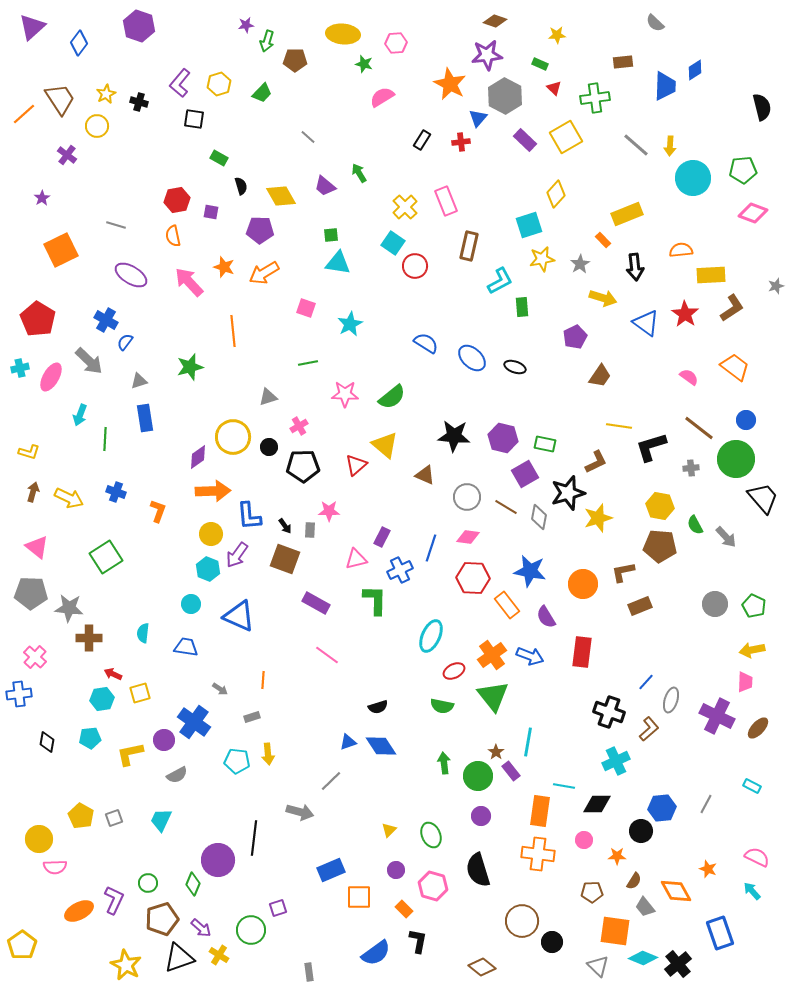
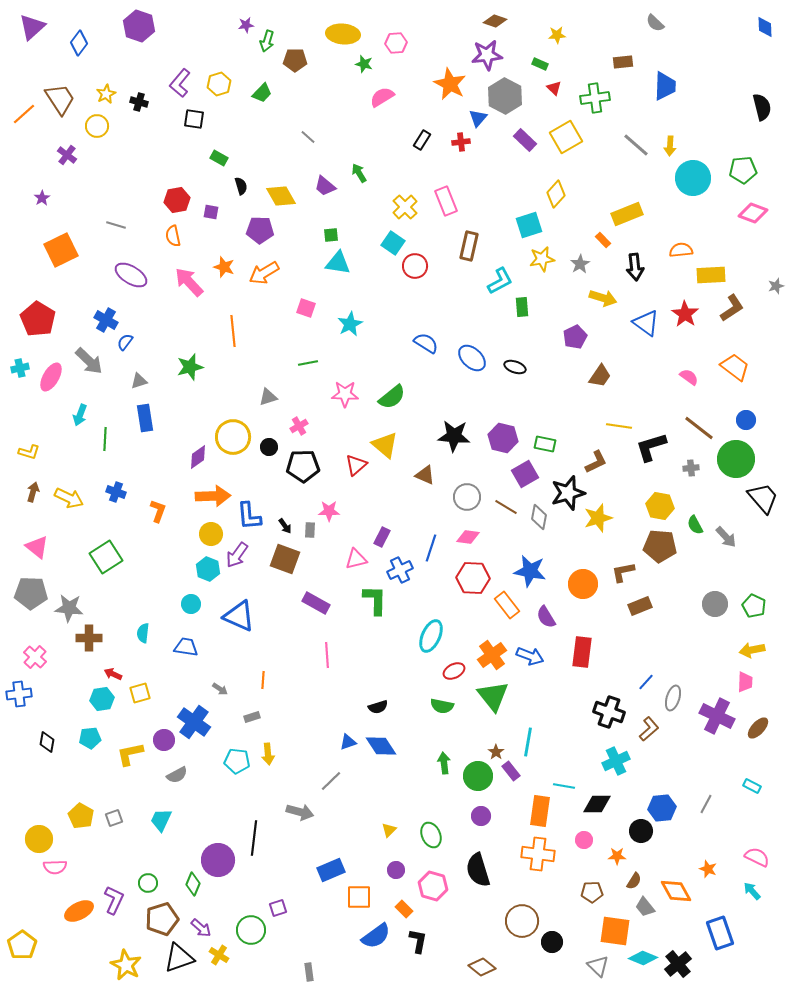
blue diamond at (695, 70): moved 70 px right, 43 px up; rotated 60 degrees counterclockwise
orange arrow at (213, 491): moved 5 px down
pink line at (327, 655): rotated 50 degrees clockwise
gray ellipse at (671, 700): moved 2 px right, 2 px up
blue semicircle at (376, 953): moved 17 px up
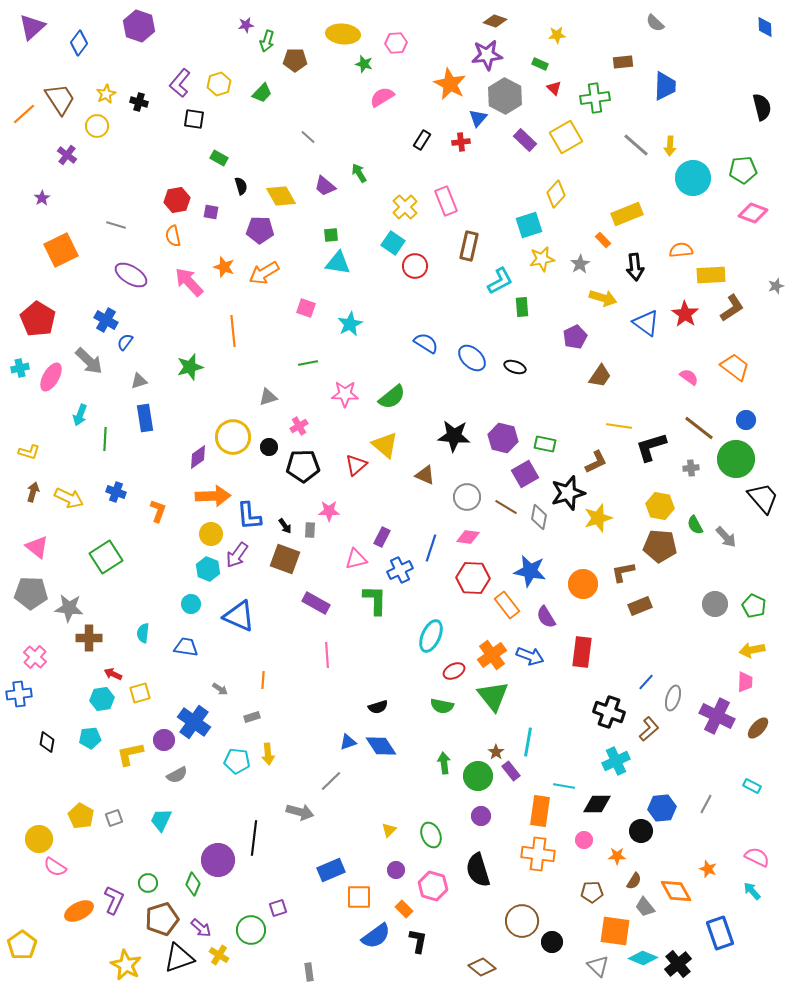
pink semicircle at (55, 867): rotated 35 degrees clockwise
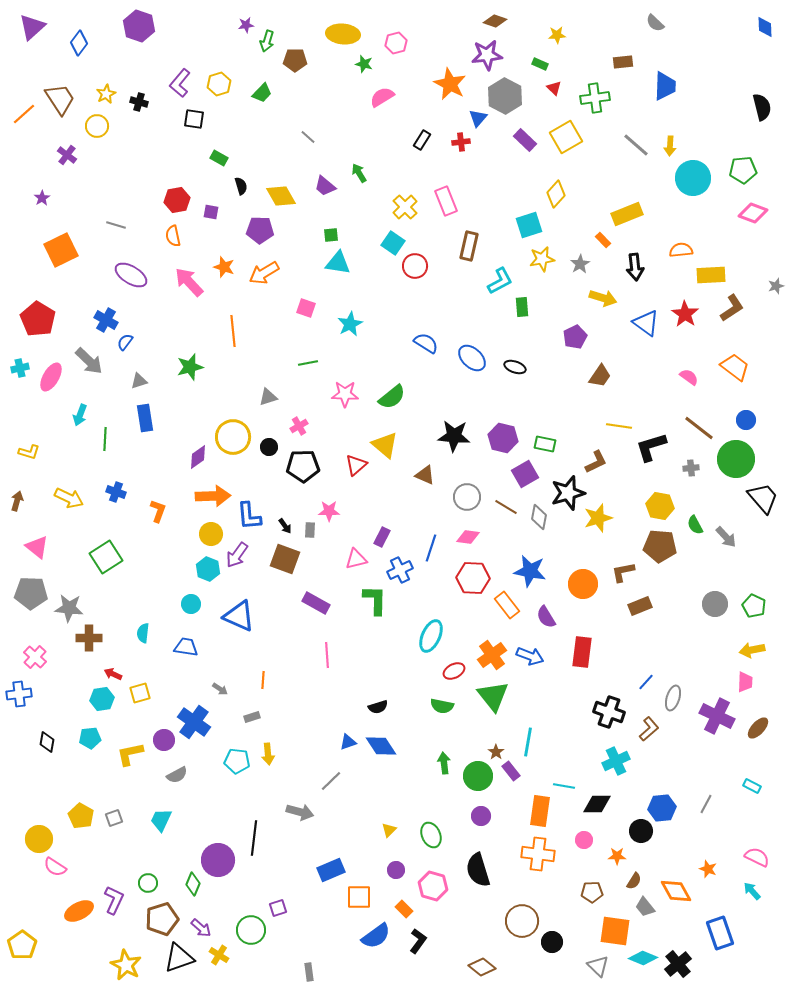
pink hexagon at (396, 43): rotated 10 degrees counterclockwise
brown arrow at (33, 492): moved 16 px left, 9 px down
black L-shape at (418, 941): rotated 25 degrees clockwise
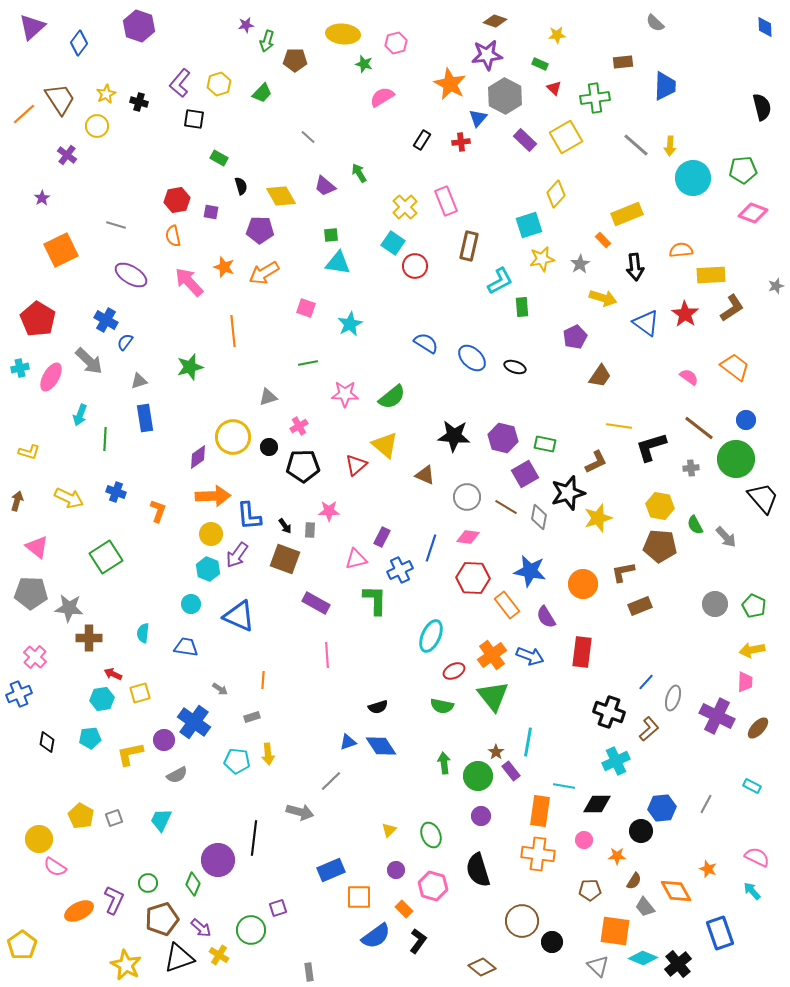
blue cross at (19, 694): rotated 15 degrees counterclockwise
brown pentagon at (592, 892): moved 2 px left, 2 px up
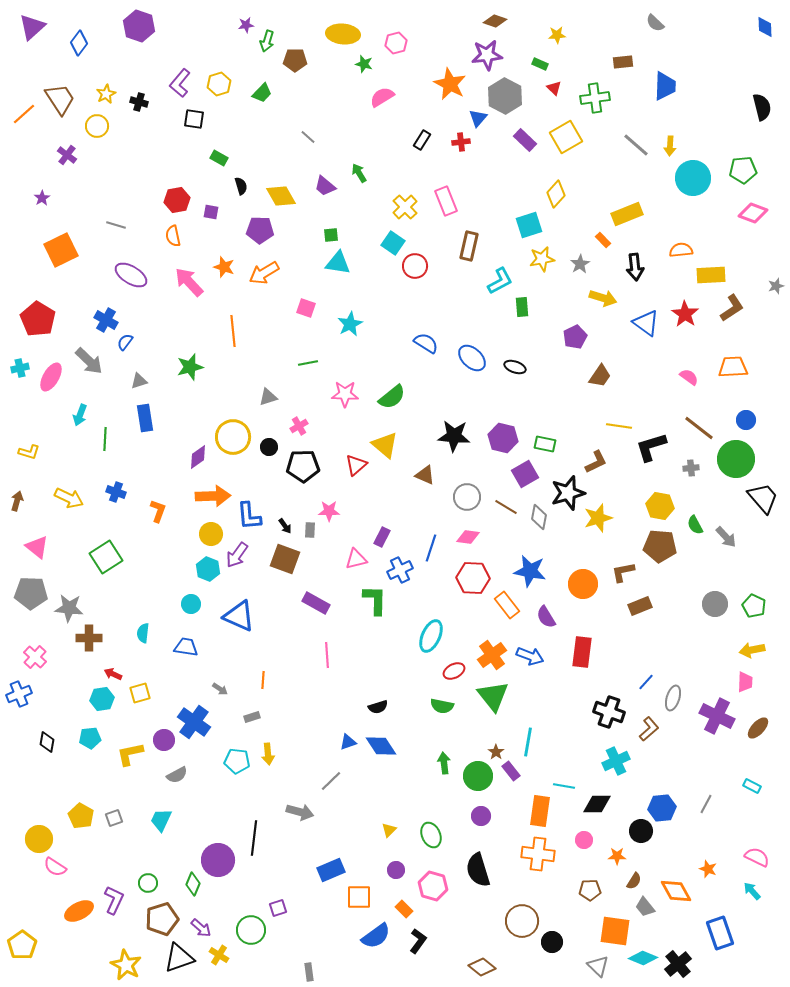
orange trapezoid at (735, 367): moved 2 px left; rotated 40 degrees counterclockwise
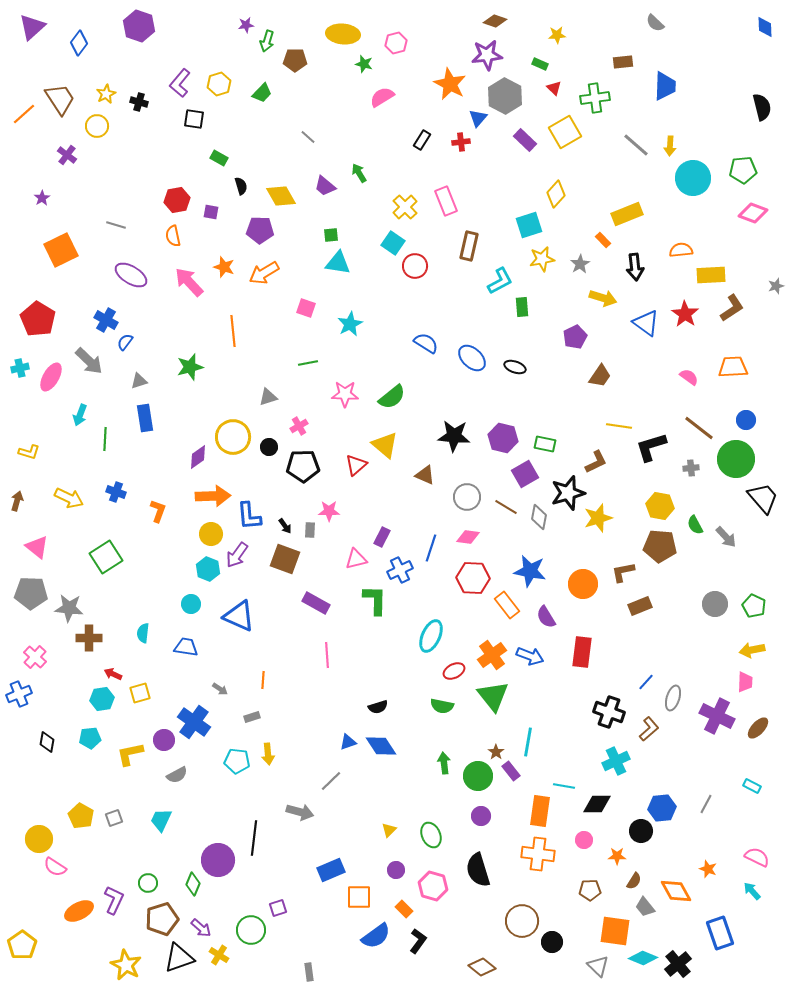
yellow square at (566, 137): moved 1 px left, 5 px up
